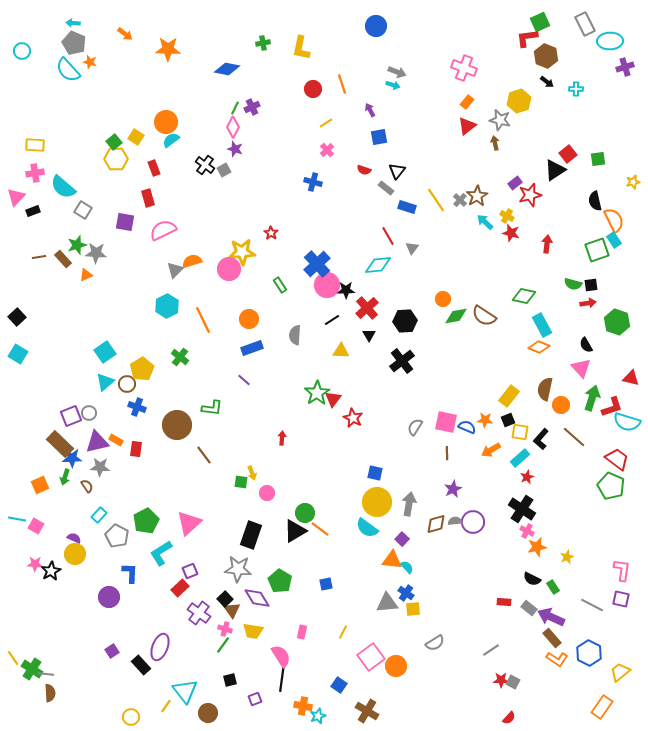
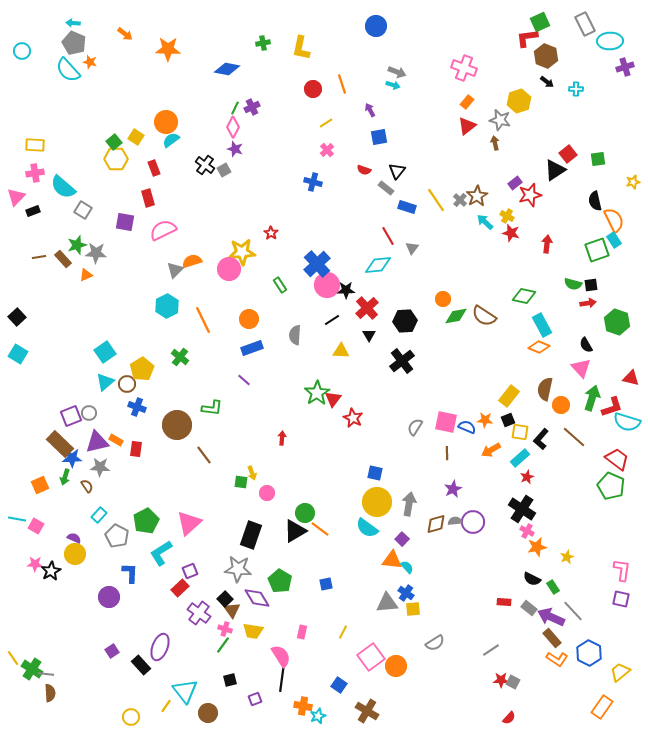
gray line at (592, 605): moved 19 px left, 6 px down; rotated 20 degrees clockwise
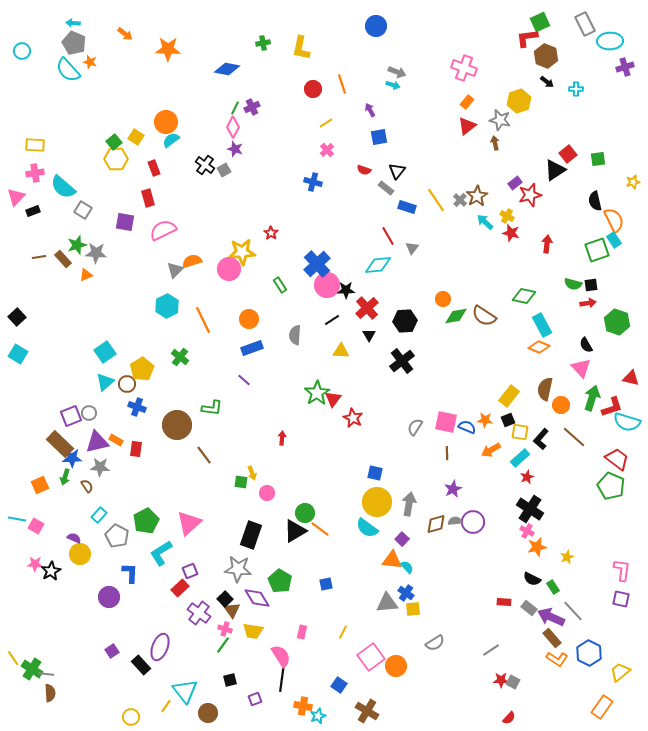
black cross at (522, 509): moved 8 px right
yellow circle at (75, 554): moved 5 px right
